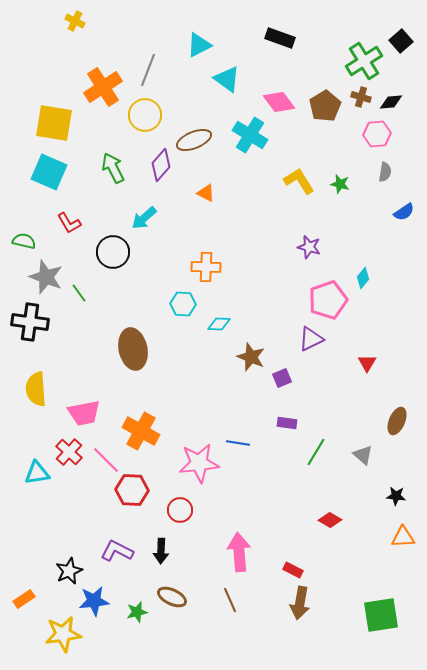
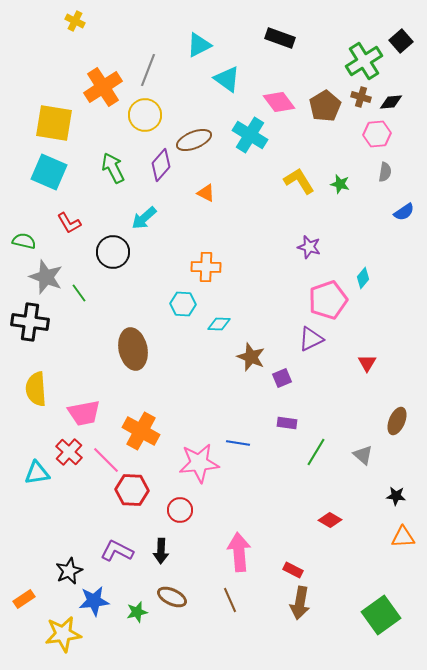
green square at (381, 615): rotated 27 degrees counterclockwise
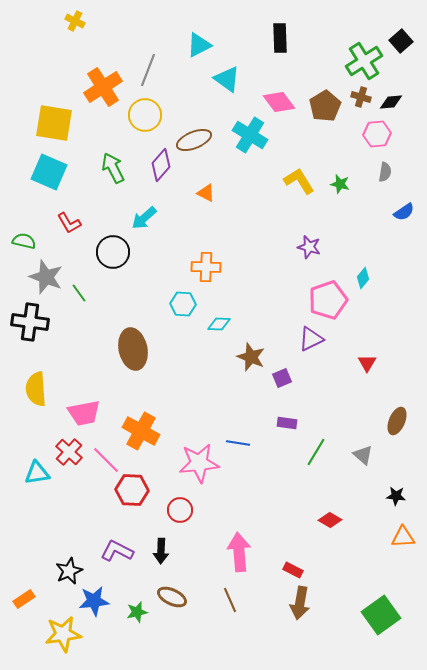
black rectangle at (280, 38): rotated 68 degrees clockwise
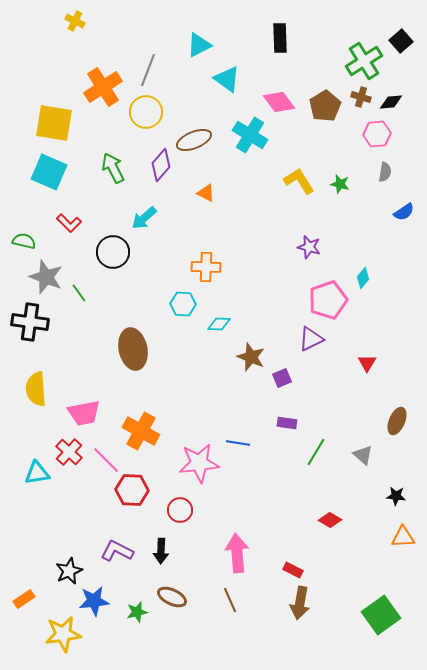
yellow circle at (145, 115): moved 1 px right, 3 px up
red L-shape at (69, 223): rotated 15 degrees counterclockwise
pink arrow at (239, 552): moved 2 px left, 1 px down
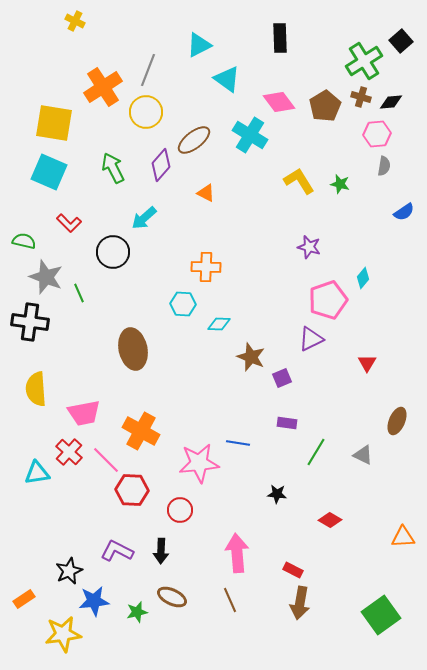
brown ellipse at (194, 140): rotated 16 degrees counterclockwise
gray semicircle at (385, 172): moved 1 px left, 6 px up
green line at (79, 293): rotated 12 degrees clockwise
gray triangle at (363, 455): rotated 15 degrees counterclockwise
black star at (396, 496): moved 119 px left, 2 px up
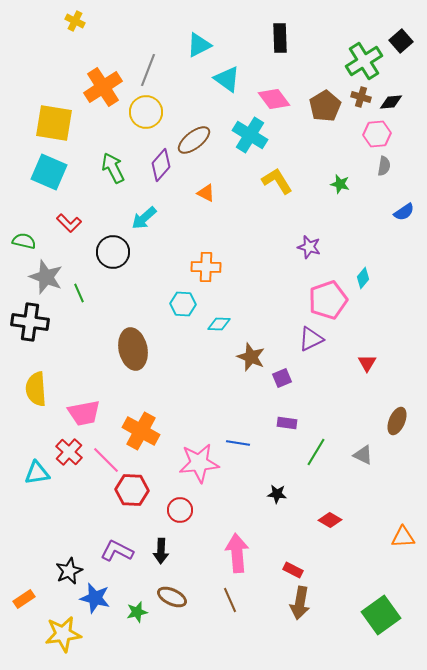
pink diamond at (279, 102): moved 5 px left, 3 px up
yellow L-shape at (299, 181): moved 22 px left
blue star at (94, 601): moved 1 px right, 3 px up; rotated 20 degrees clockwise
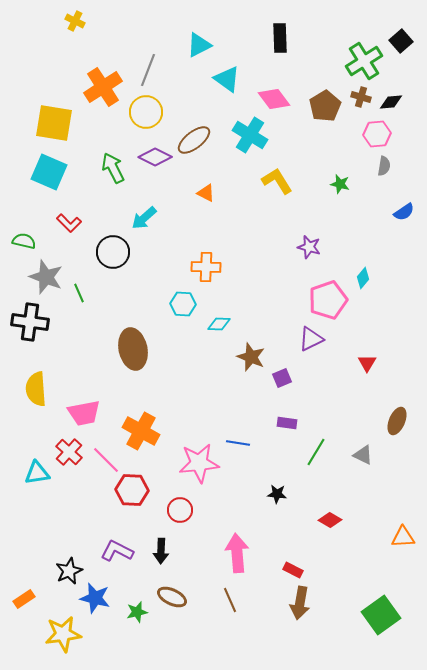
purple diamond at (161, 165): moved 6 px left, 8 px up; rotated 76 degrees clockwise
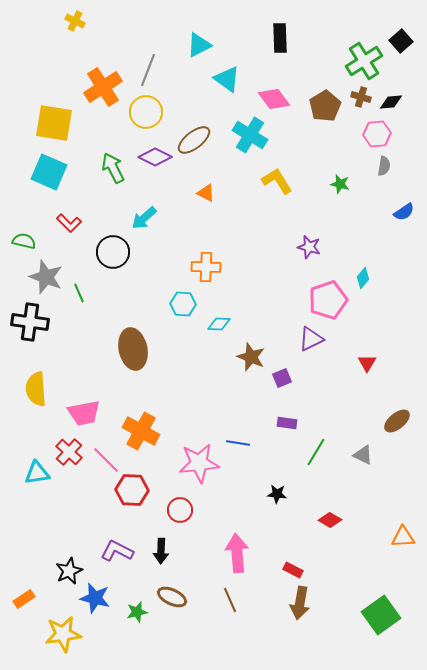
brown ellipse at (397, 421): rotated 28 degrees clockwise
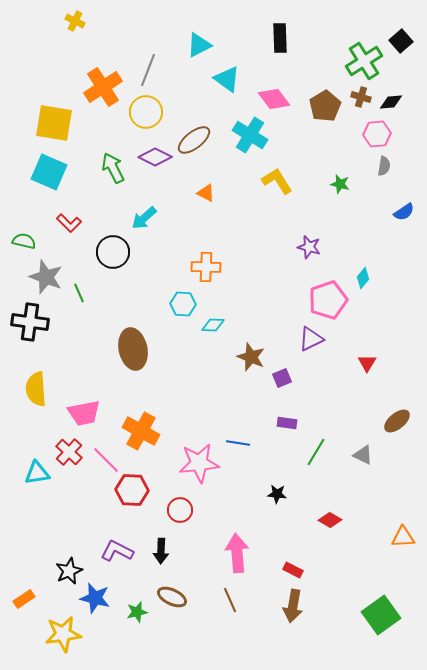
cyan diamond at (219, 324): moved 6 px left, 1 px down
brown arrow at (300, 603): moved 7 px left, 3 px down
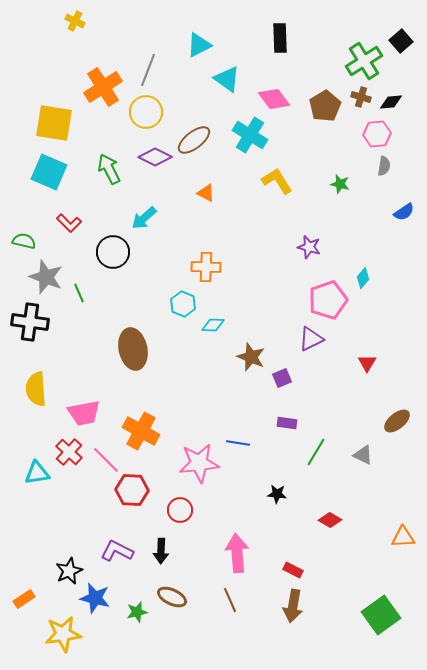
green arrow at (113, 168): moved 4 px left, 1 px down
cyan hexagon at (183, 304): rotated 20 degrees clockwise
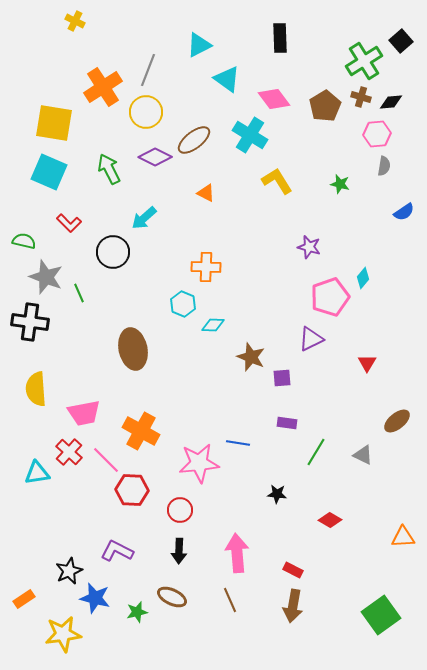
pink pentagon at (328, 300): moved 2 px right, 3 px up
purple square at (282, 378): rotated 18 degrees clockwise
black arrow at (161, 551): moved 18 px right
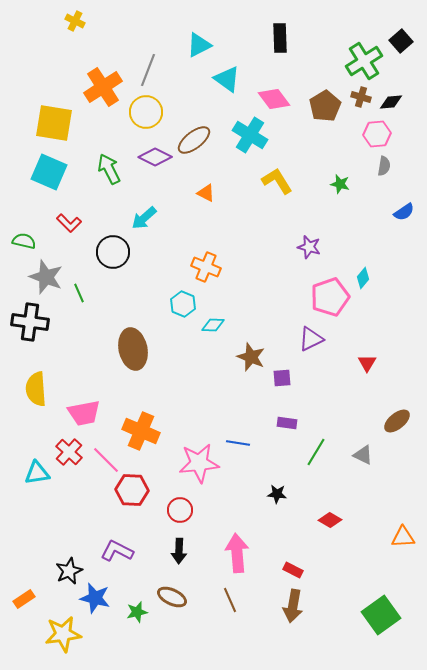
orange cross at (206, 267): rotated 20 degrees clockwise
orange cross at (141, 431): rotated 6 degrees counterclockwise
